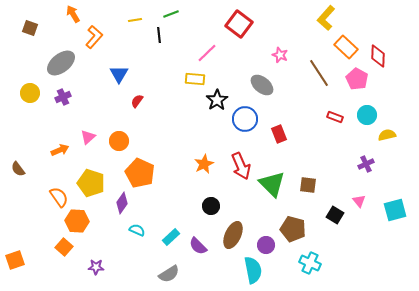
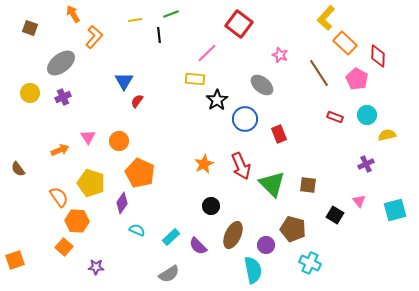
orange rectangle at (346, 47): moved 1 px left, 4 px up
blue triangle at (119, 74): moved 5 px right, 7 px down
pink triangle at (88, 137): rotated 21 degrees counterclockwise
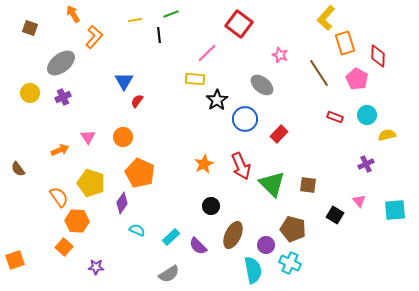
orange rectangle at (345, 43): rotated 30 degrees clockwise
red rectangle at (279, 134): rotated 66 degrees clockwise
orange circle at (119, 141): moved 4 px right, 4 px up
cyan square at (395, 210): rotated 10 degrees clockwise
cyan cross at (310, 263): moved 20 px left
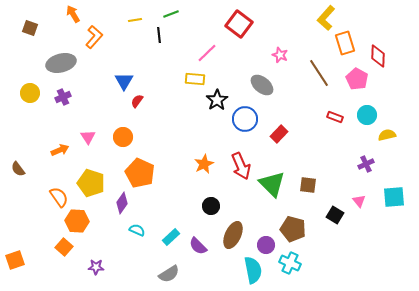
gray ellipse at (61, 63): rotated 24 degrees clockwise
cyan square at (395, 210): moved 1 px left, 13 px up
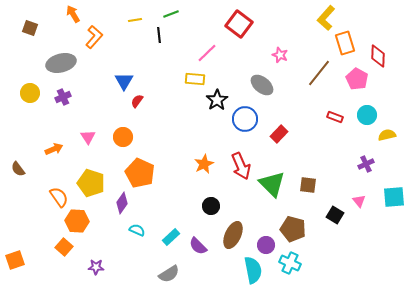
brown line at (319, 73): rotated 72 degrees clockwise
orange arrow at (60, 150): moved 6 px left, 1 px up
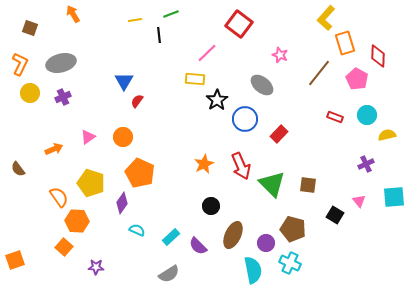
orange L-shape at (94, 37): moved 74 px left, 27 px down; rotated 15 degrees counterclockwise
pink triangle at (88, 137): rotated 28 degrees clockwise
purple circle at (266, 245): moved 2 px up
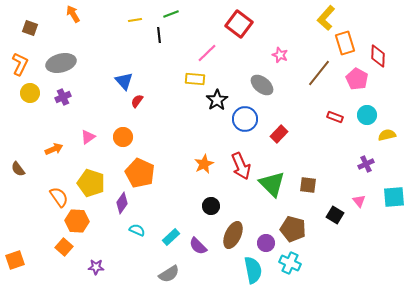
blue triangle at (124, 81): rotated 12 degrees counterclockwise
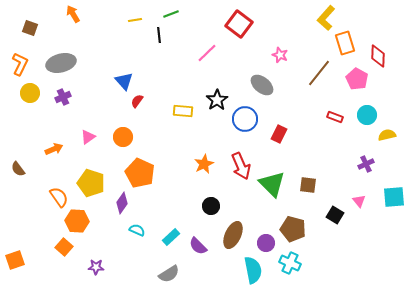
yellow rectangle at (195, 79): moved 12 px left, 32 px down
red rectangle at (279, 134): rotated 18 degrees counterclockwise
